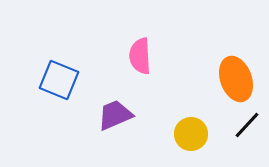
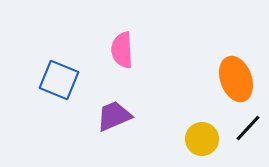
pink semicircle: moved 18 px left, 6 px up
purple trapezoid: moved 1 px left, 1 px down
black line: moved 1 px right, 3 px down
yellow circle: moved 11 px right, 5 px down
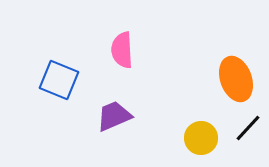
yellow circle: moved 1 px left, 1 px up
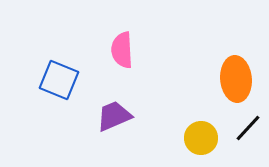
orange ellipse: rotated 15 degrees clockwise
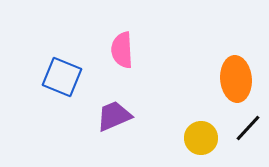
blue square: moved 3 px right, 3 px up
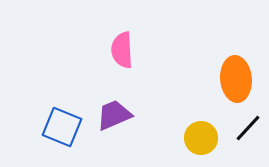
blue square: moved 50 px down
purple trapezoid: moved 1 px up
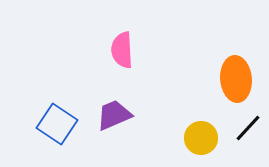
blue square: moved 5 px left, 3 px up; rotated 12 degrees clockwise
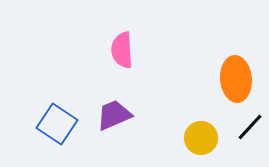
black line: moved 2 px right, 1 px up
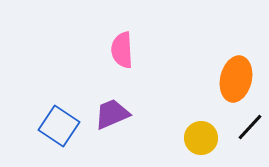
orange ellipse: rotated 18 degrees clockwise
purple trapezoid: moved 2 px left, 1 px up
blue square: moved 2 px right, 2 px down
